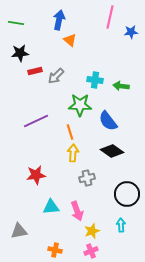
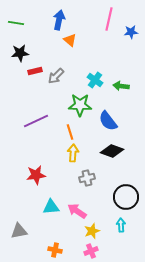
pink line: moved 1 px left, 2 px down
cyan cross: rotated 28 degrees clockwise
black diamond: rotated 15 degrees counterclockwise
black circle: moved 1 px left, 3 px down
pink arrow: rotated 144 degrees clockwise
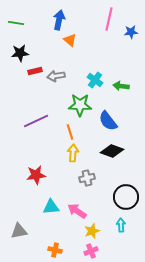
gray arrow: rotated 36 degrees clockwise
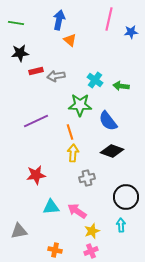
red rectangle: moved 1 px right
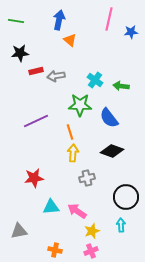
green line: moved 2 px up
blue semicircle: moved 1 px right, 3 px up
red star: moved 2 px left, 3 px down
